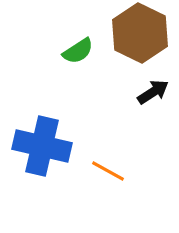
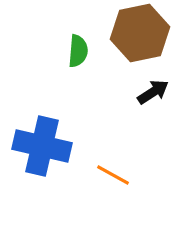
brown hexagon: rotated 22 degrees clockwise
green semicircle: rotated 52 degrees counterclockwise
orange line: moved 5 px right, 4 px down
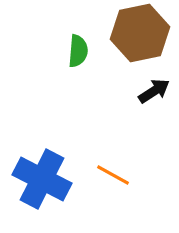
black arrow: moved 1 px right, 1 px up
blue cross: moved 33 px down; rotated 14 degrees clockwise
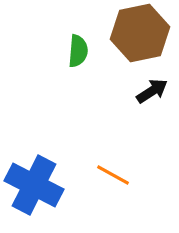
black arrow: moved 2 px left
blue cross: moved 8 px left, 6 px down
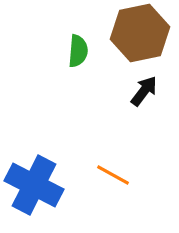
black arrow: moved 8 px left; rotated 20 degrees counterclockwise
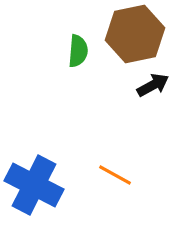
brown hexagon: moved 5 px left, 1 px down
black arrow: moved 9 px right, 6 px up; rotated 24 degrees clockwise
orange line: moved 2 px right
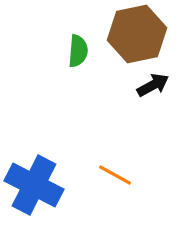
brown hexagon: moved 2 px right
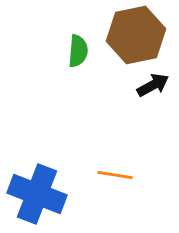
brown hexagon: moved 1 px left, 1 px down
orange line: rotated 20 degrees counterclockwise
blue cross: moved 3 px right, 9 px down; rotated 6 degrees counterclockwise
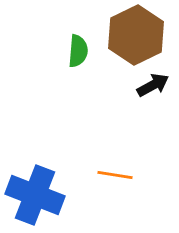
brown hexagon: rotated 14 degrees counterclockwise
blue cross: moved 2 px left, 1 px down
